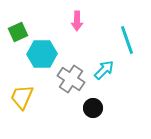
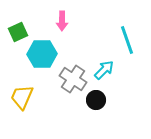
pink arrow: moved 15 px left
gray cross: moved 2 px right
black circle: moved 3 px right, 8 px up
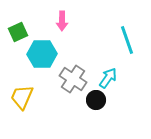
cyan arrow: moved 4 px right, 8 px down; rotated 10 degrees counterclockwise
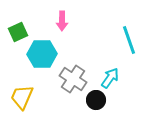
cyan line: moved 2 px right
cyan arrow: moved 2 px right
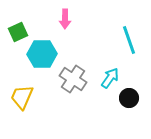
pink arrow: moved 3 px right, 2 px up
black circle: moved 33 px right, 2 px up
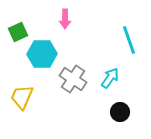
black circle: moved 9 px left, 14 px down
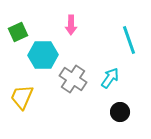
pink arrow: moved 6 px right, 6 px down
cyan hexagon: moved 1 px right, 1 px down
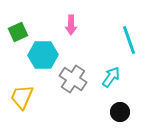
cyan arrow: moved 1 px right, 1 px up
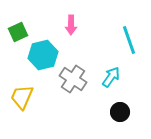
cyan hexagon: rotated 12 degrees counterclockwise
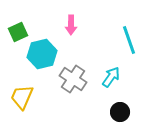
cyan hexagon: moved 1 px left, 1 px up
